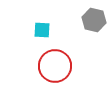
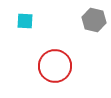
cyan square: moved 17 px left, 9 px up
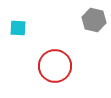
cyan square: moved 7 px left, 7 px down
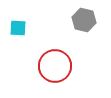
gray hexagon: moved 10 px left
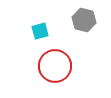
cyan square: moved 22 px right, 3 px down; rotated 18 degrees counterclockwise
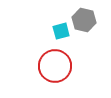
cyan square: moved 21 px right
